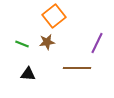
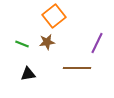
black triangle: rotated 14 degrees counterclockwise
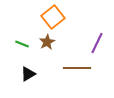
orange square: moved 1 px left, 1 px down
brown star: rotated 21 degrees counterclockwise
black triangle: rotated 21 degrees counterclockwise
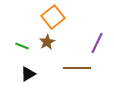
green line: moved 2 px down
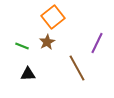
brown line: rotated 60 degrees clockwise
black triangle: rotated 28 degrees clockwise
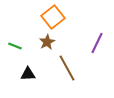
green line: moved 7 px left
brown line: moved 10 px left
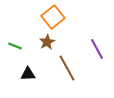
purple line: moved 6 px down; rotated 55 degrees counterclockwise
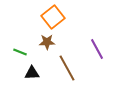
brown star: rotated 28 degrees clockwise
green line: moved 5 px right, 6 px down
black triangle: moved 4 px right, 1 px up
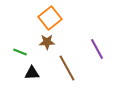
orange square: moved 3 px left, 1 px down
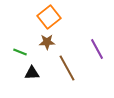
orange square: moved 1 px left, 1 px up
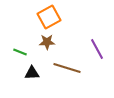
orange square: rotated 10 degrees clockwise
brown line: rotated 44 degrees counterclockwise
